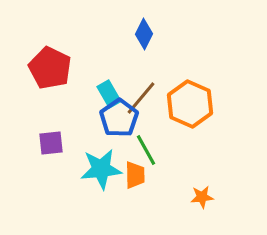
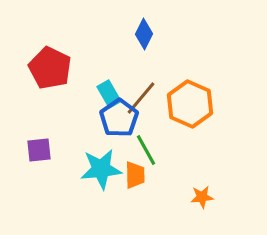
purple square: moved 12 px left, 7 px down
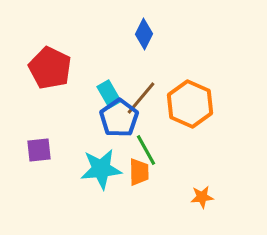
orange trapezoid: moved 4 px right, 3 px up
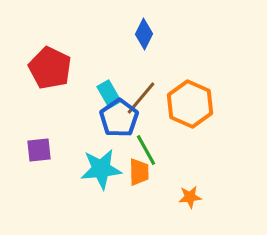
orange star: moved 12 px left
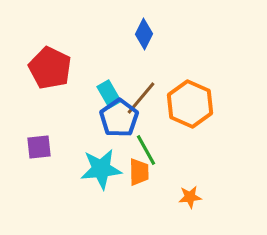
purple square: moved 3 px up
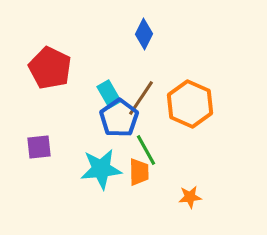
brown line: rotated 6 degrees counterclockwise
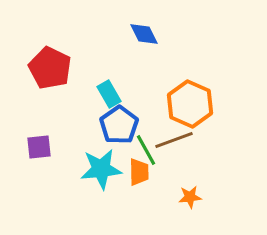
blue diamond: rotated 52 degrees counterclockwise
brown line: moved 33 px right, 42 px down; rotated 36 degrees clockwise
blue pentagon: moved 7 px down
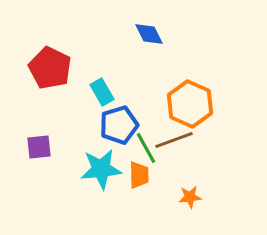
blue diamond: moved 5 px right
cyan rectangle: moved 7 px left, 2 px up
blue pentagon: rotated 18 degrees clockwise
green line: moved 2 px up
orange trapezoid: moved 3 px down
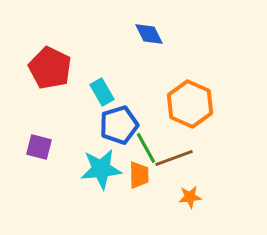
brown line: moved 18 px down
purple square: rotated 20 degrees clockwise
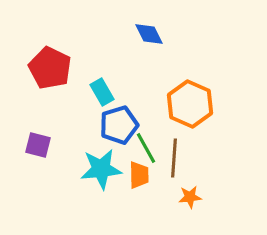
purple square: moved 1 px left, 2 px up
brown line: rotated 66 degrees counterclockwise
